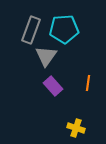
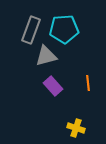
gray triangle: rotated 40 degrees clockwise
orange line: rotated 14 degrees counterclockwise
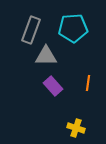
cyan pentagon: moved 9 px right, 1 px up
gray triangle: rotated 15 degrees clockwise
orange line: rotated 14 degrees clockwise
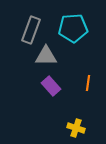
purple rectangle: moved 2 px left
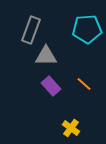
cyan pentagon: moved 14 px right, 1 px down
orange line: moved 4 px left, 1 px down; rotated 56 degrees counterclockwise
yellow cross: moved 5 px left; rotated 18 degrees clockwise
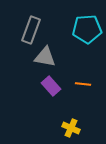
gray triangle: moved 1 px left, 1 px down; rotated 10 degrees clockwise
orange line: moved 1 px left; rotated 35 degrees counterclockwise
yellow cross: rotated 12 degrees counterclockwise
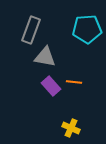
orange line: moved 9 px left, 2 px up
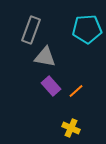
orange line: moved 2 px right, 9 px down; rotated 49 degrees counterclockwise
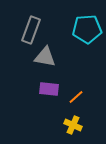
purple rectangle: moved 2 px left, 3 px down; rotated 42 degrees counterclockwise
orange line: moved 6 px down
yellow cross: moved 2 px right, 3 px up
